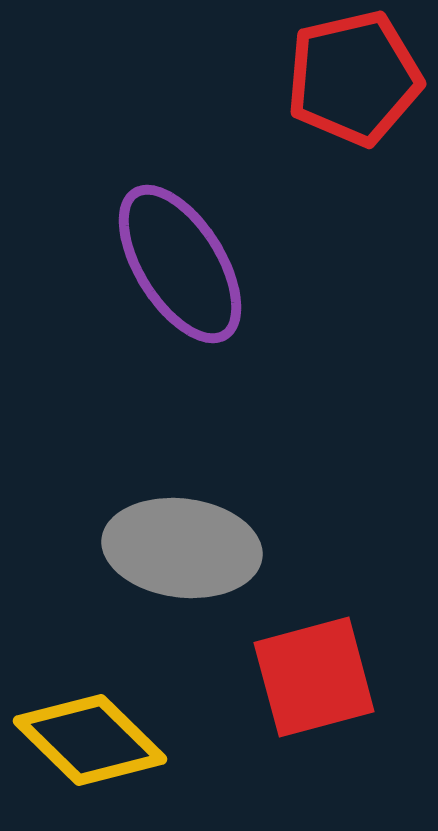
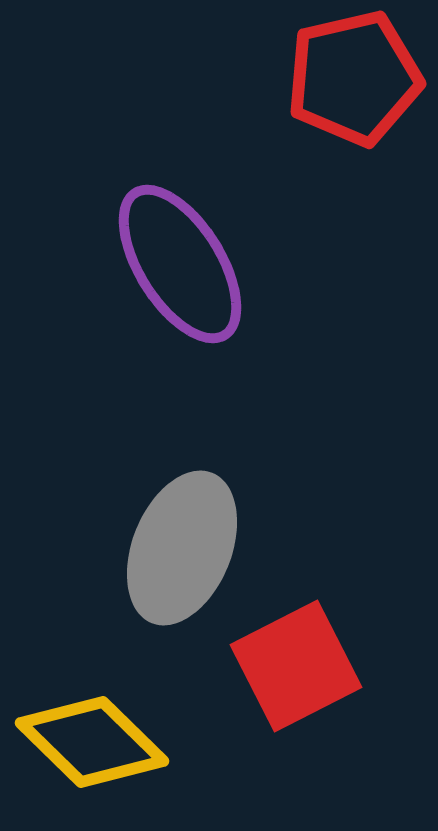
gray ellipse: rotated 75 degrees counterclockwise
red square: moved 18 px left, 11 px up; rotated 12 degrees counterclockwise
yellow diamond: moved 2 px right, 2 px down
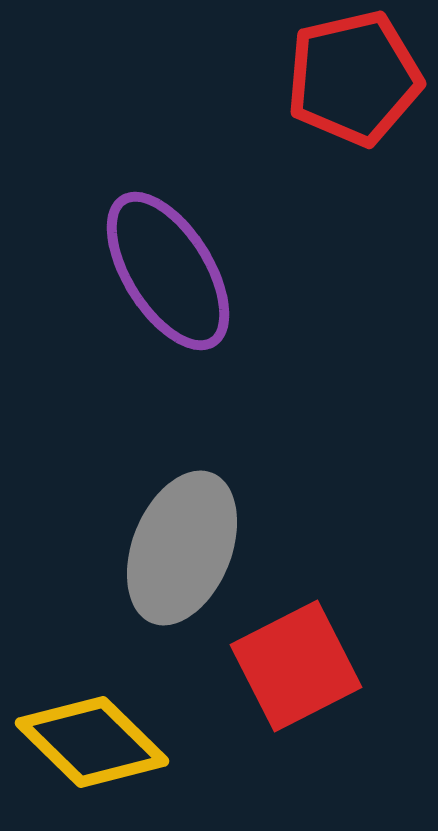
purple ellipse: moved 12 px left, 7 px down
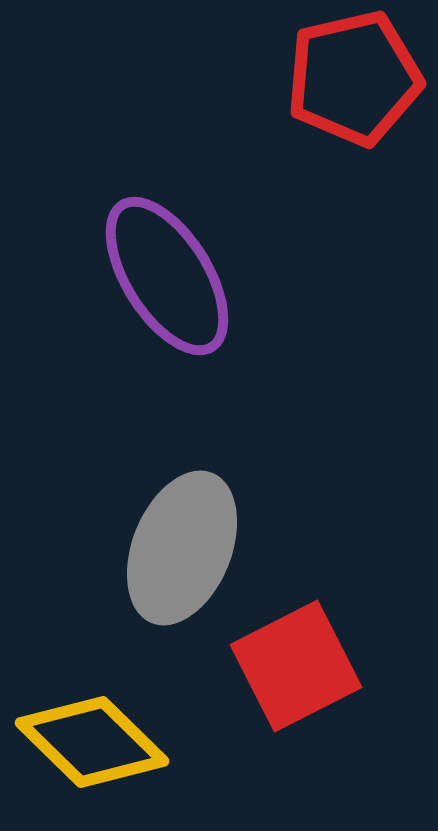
purple ellipse: moved 1 px left, 5 px down
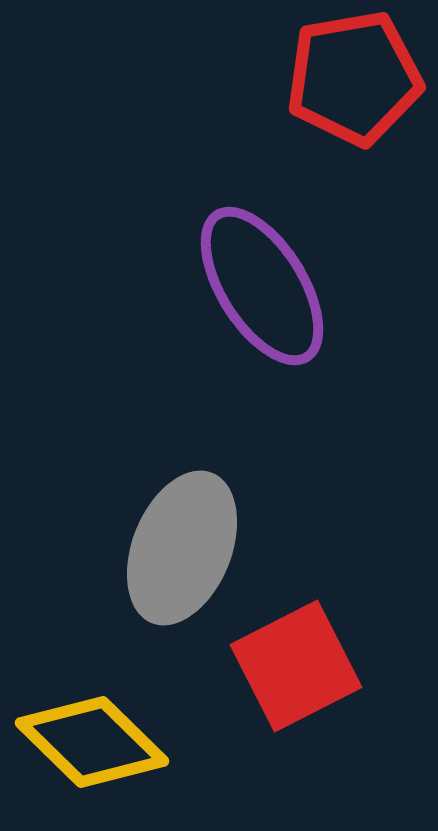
red pentagon: rotated 3 degrees clockwise
purple ellipse: moved 95 px right, 10 px down
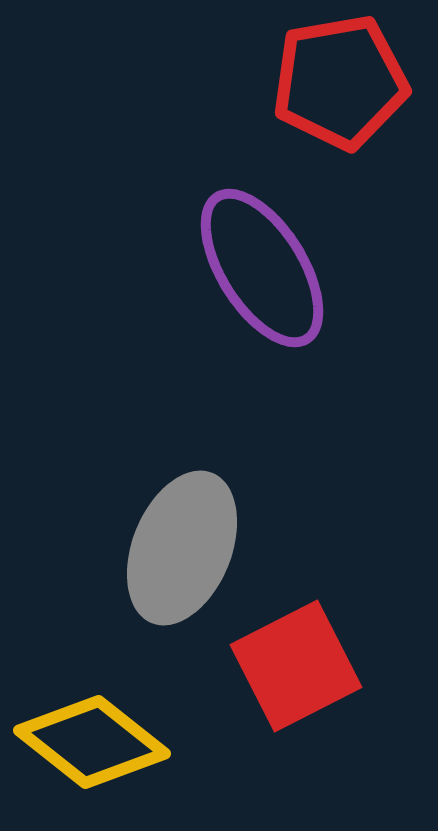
red pentagon: moved 14 px left, 4 px down
purple ellipse: moved 18 px up
yellow diamond: rotated 6 degrees counterclockwise
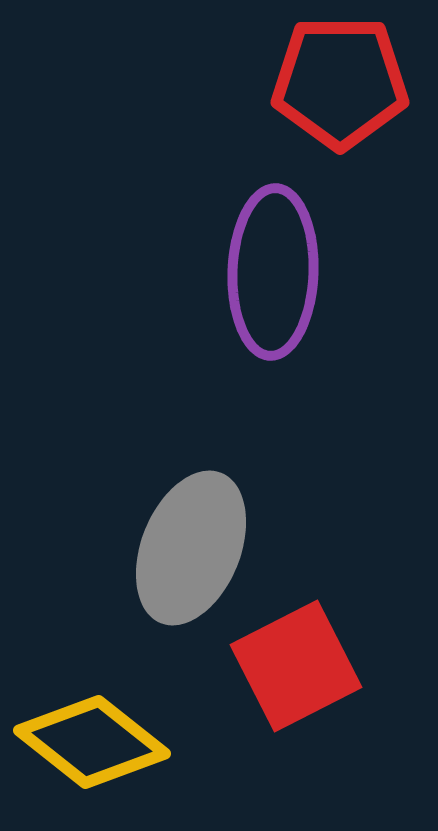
red pentagon: rotated 10 degrees clockwise
purple ellipse: moved 11 px right, 4 px down; rotated 34 degrees clockwise
gray ellipse: moved 9 px right
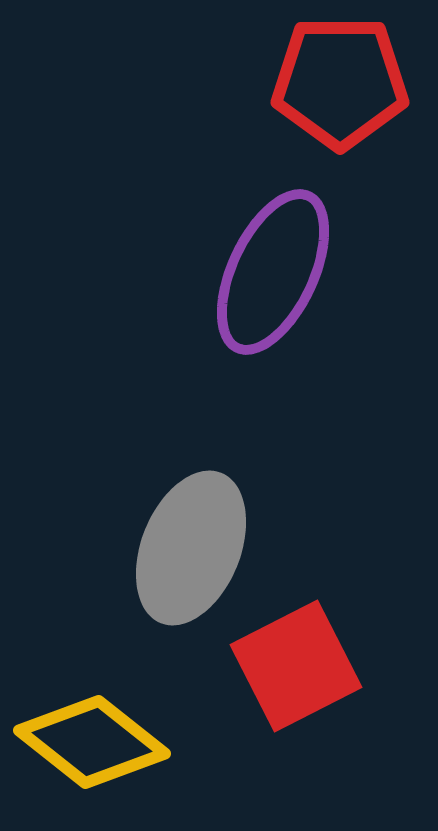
purple ellipse: rotated 23 degrees clockwise
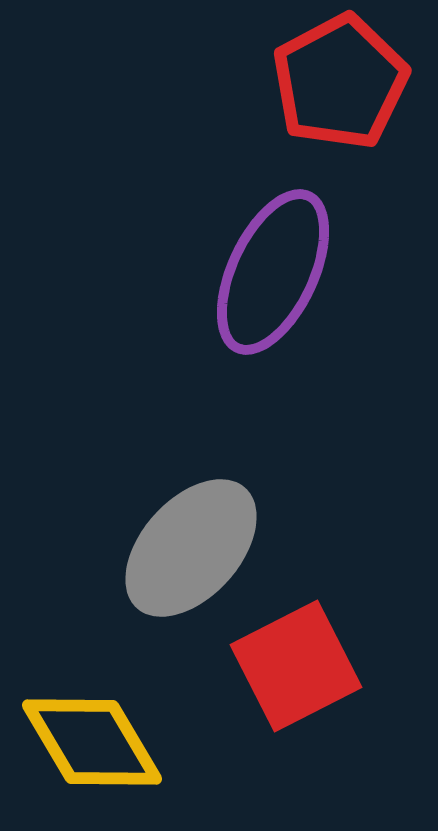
red pentagon: rotated 28 degrees counterclockwise
gray ellipse: rotated 20 degrees clockwise
yellow diamond: rotated 21 degrees clockwise
